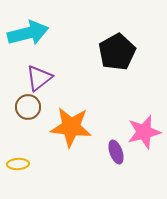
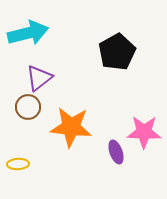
pink star: rotated 16 degrees clockwise
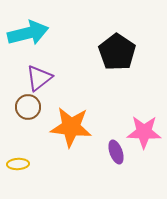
black pentagon: rotated 9 degrees counterclockwise
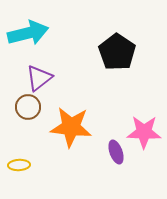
yellow ellipse: moved 1 px right, 1 px down
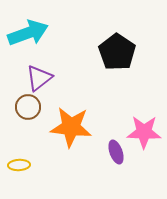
cyan arrow: rotated 6 degrees counterclockwise
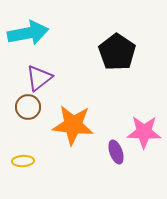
cyan arrow: rotated 9 degrees clockwise
orange star: moved 2 px right, 2 px up
yellow ellipse: moved 4 px right, 4 px up
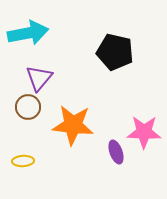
black pentagon: moved 2 px left; rotated 21 degrees counterclockwise
purple triangle: rotated 12 degrees counterclockwise
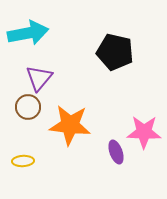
orange star: moved 3 px left
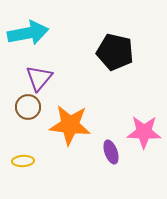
purple ellipse: moved 5 px left
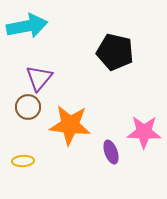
cyan arrow: moved 1 px left, 7 px up
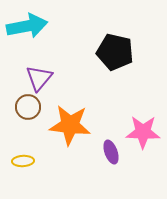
pink star: moved 1 px left
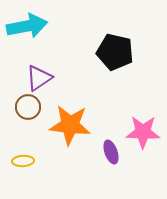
purple triangle: rotated 16 degrees clockwise
